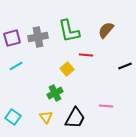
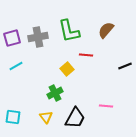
cyan square: rotated 28 degrees counterclockwise
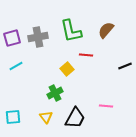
green L-shape: moved 2 px right
cyan square: rotated 14 degrees counterclockwise
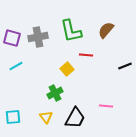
purple square: rotated 30 degrees clockwise
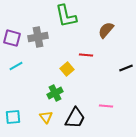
green L-shape: moved 5 px left, 15 px up
black line: moved 1 px right, 2 px down
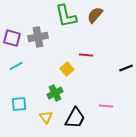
brown semicircle: moved 11 px left, 15 px up
cyan square: moved 6 px right, 13 px up
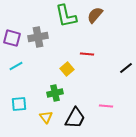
red line: moved 1 px right, 1 px up
black line: rotated 16 degrees counterclockwise
green cross: rotated 14 degrees clockwise
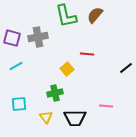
black trapezoid: rotated 60 degrees clockwise
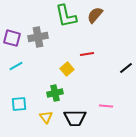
red line: rotated 16 degrees counterclockwise
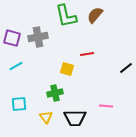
yellow square: rotated 32 degrees counterclockwise
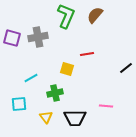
green L-shape: rotated 145 degrees counterclockwise
cyan line: moved 15 px right, 12 px down
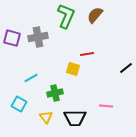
yellow square: moved 6 px right
cyan square: rotated 35 degrees clockwise
